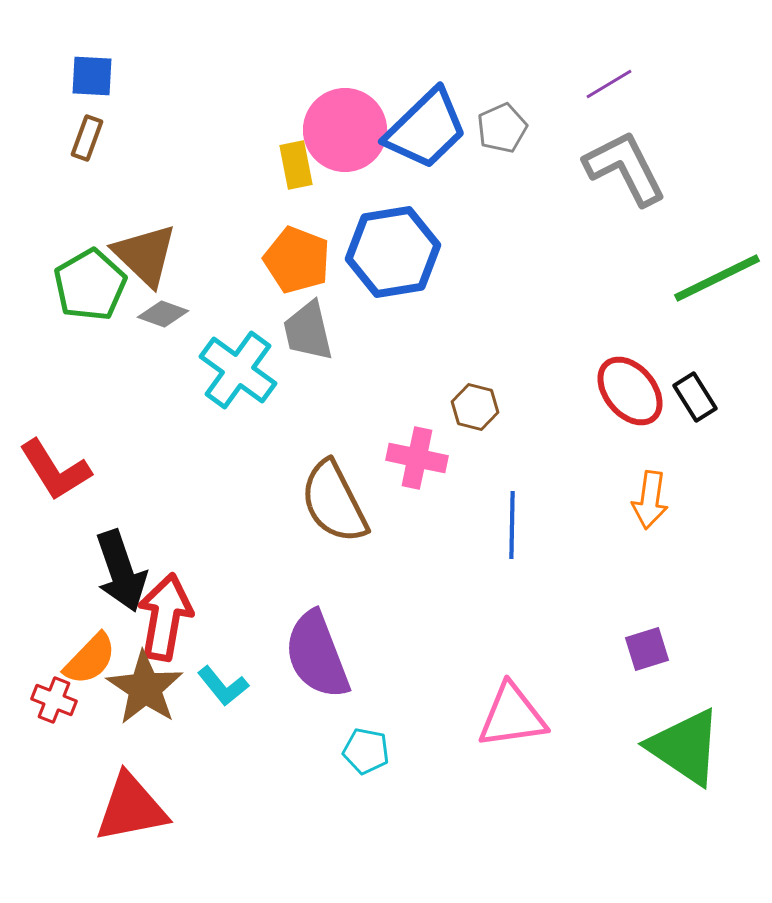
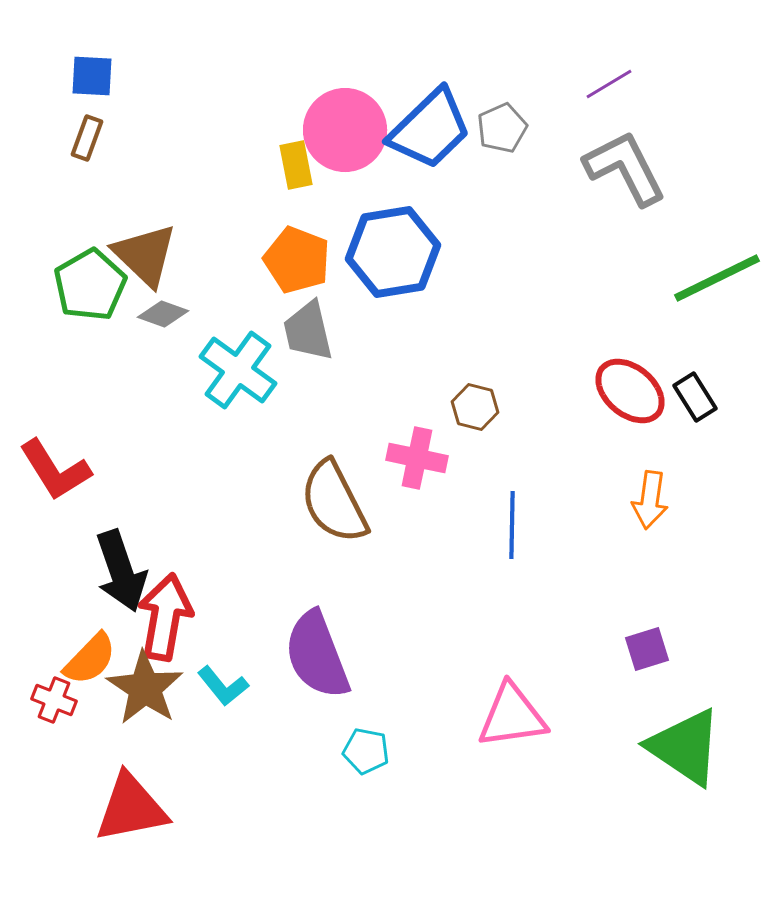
blue trapezoid: moved 4 px right
red ellipse: rotated 10 degrees counterclockwise
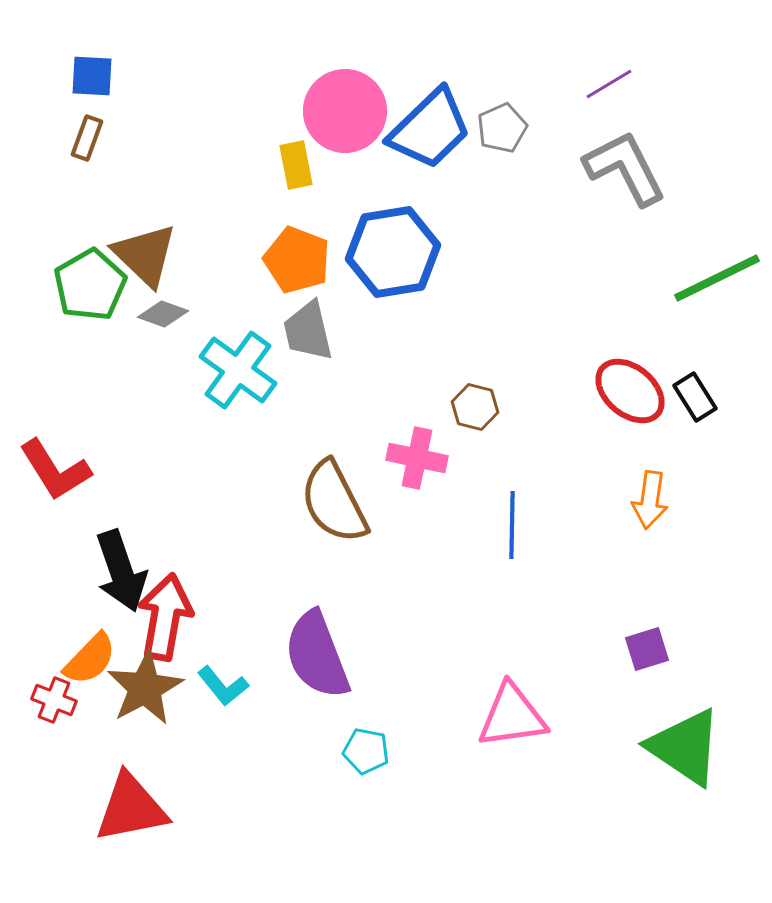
pink circle: moved 19 px up
brown star: rotated 10 degrees clockwise
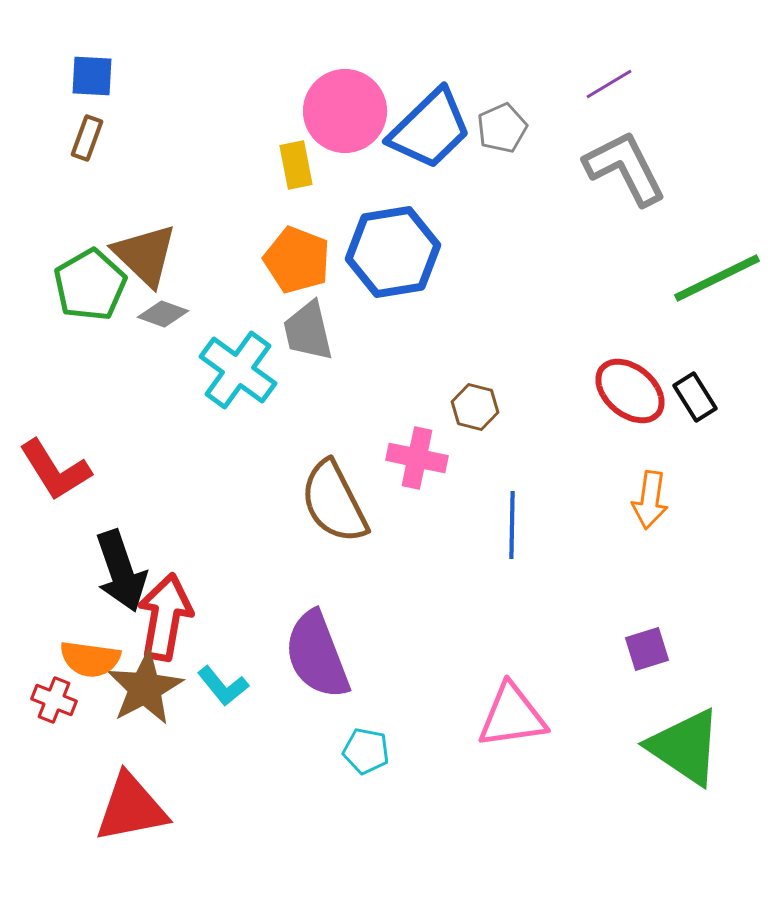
orange semicircle: rotated 54 degrees clockwise
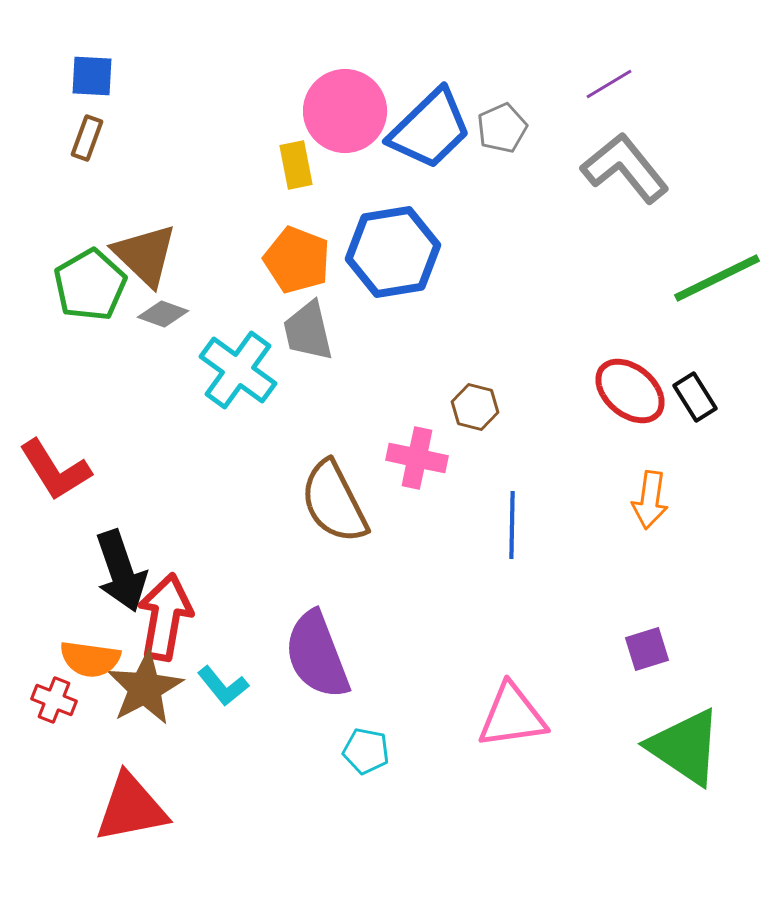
gray L-shape: rotated 12 degrees counterclockwise
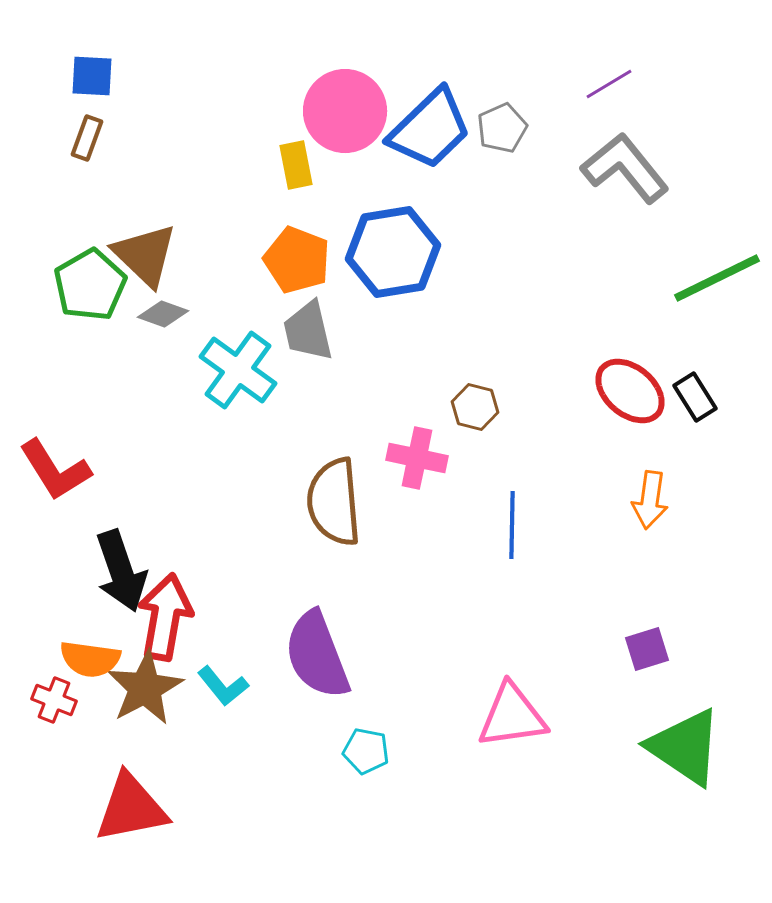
brown semicircle: rotated 22 degrees clockwise
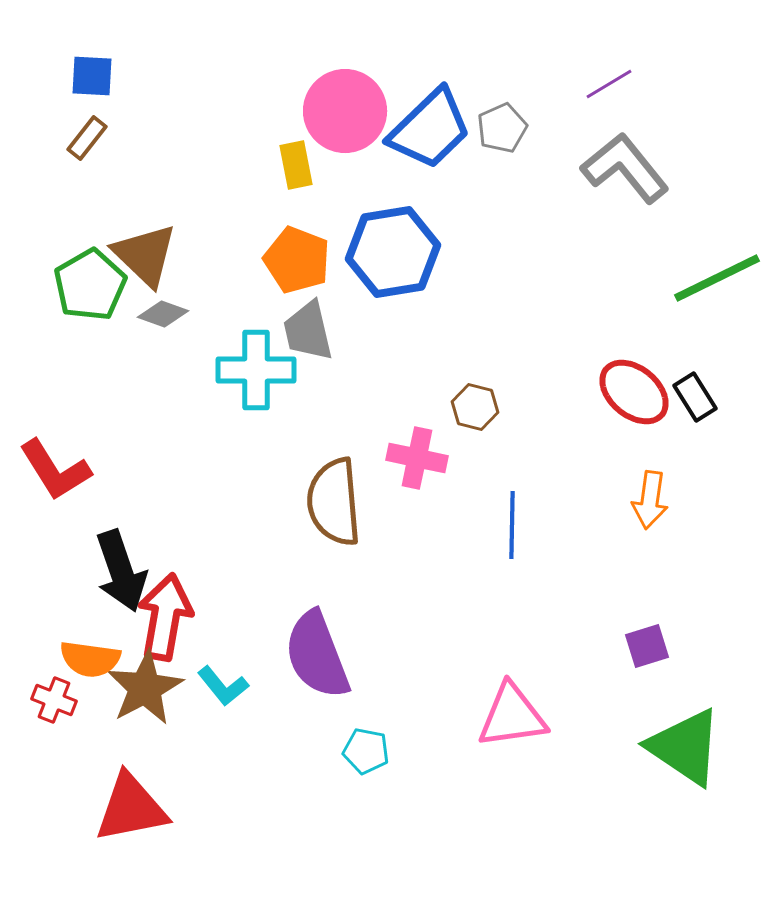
brown rectangle: rotated 18 degrees clockwise
cyan cross: moved 18 px right; rotated 36 degrees counterclockwise
red ellipse: moved 4 px right, 1 px down
purple square: moved 3 px up
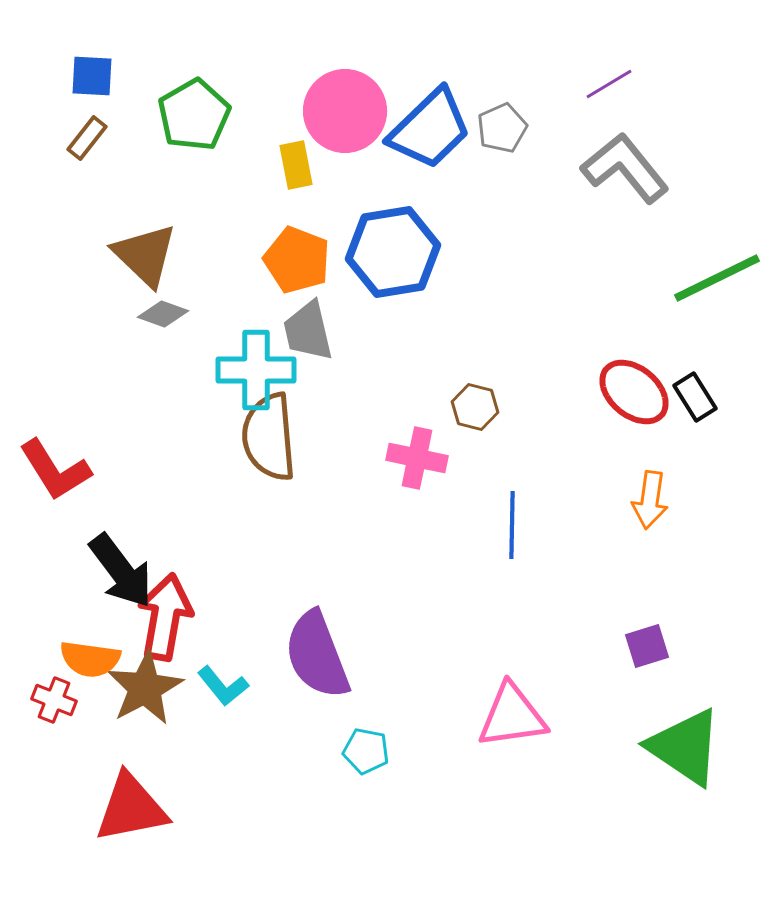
green pentagon: moved 104 px right, 170 px up
brown semicircle: moved 65 px left, 65 px up
black arrow: rotated 18 degrees counterclockwise
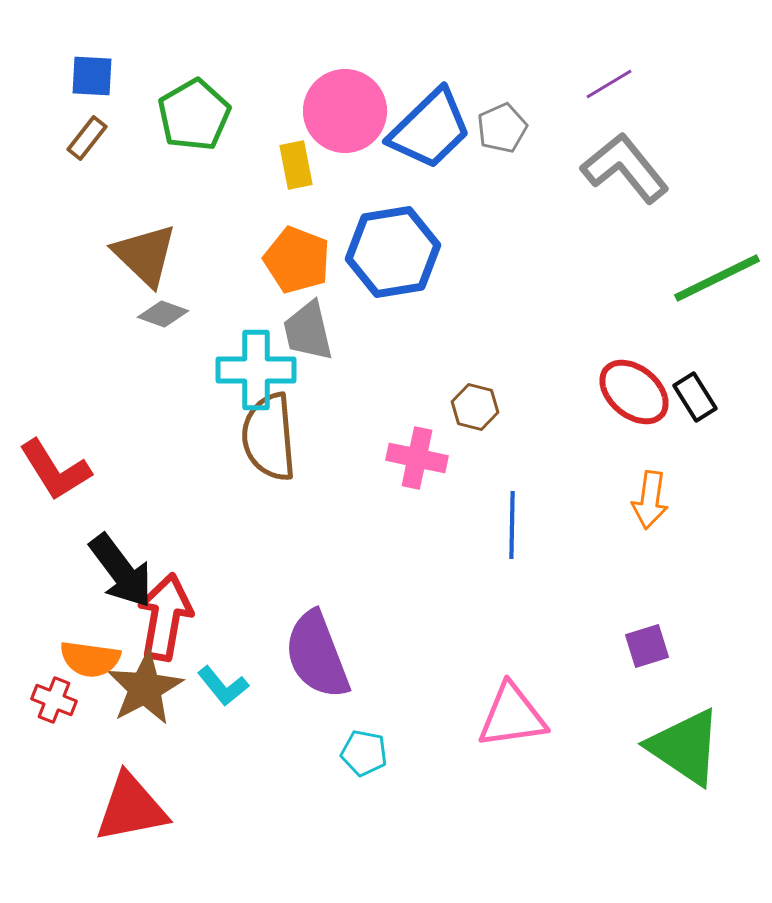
cyan pentagon: moved 2 px left, 2 px down
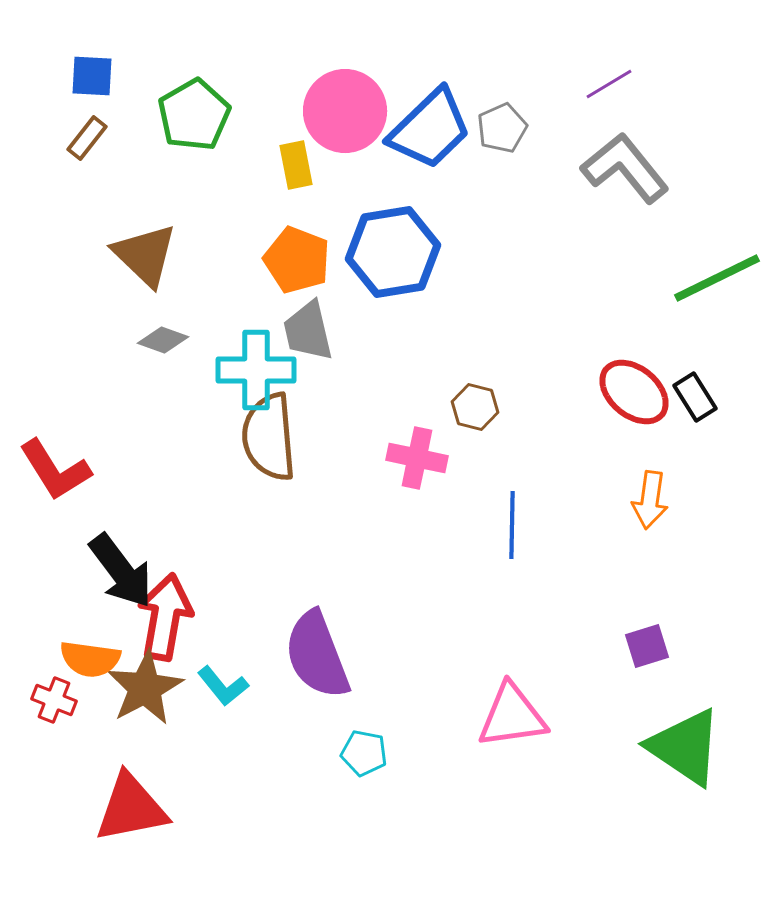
gray diamond: moved 26 px down
